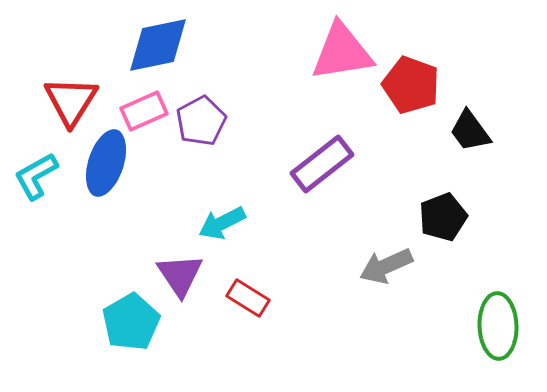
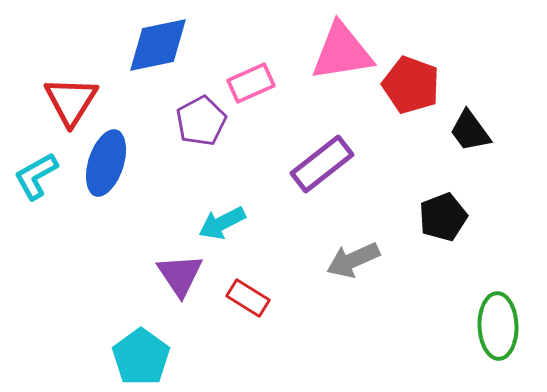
pink rectangle: moved 107 px right, 28 px up
gray arrow: moved 33 px left, 6 px up
cyan pentagon: moved 10 px right, 35 px down; rotated 6 degrees counterclockwise
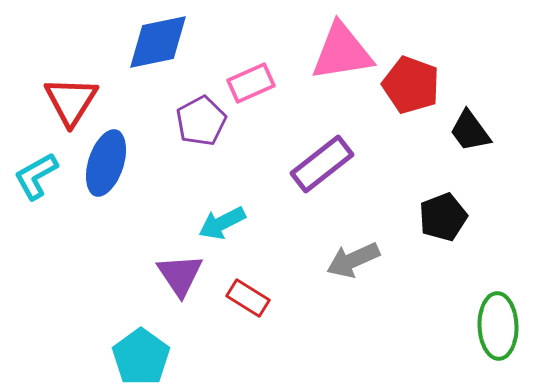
blue diamond: moved 3 px up
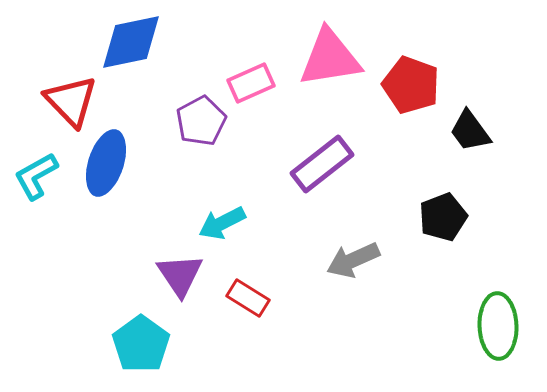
blue diamond: moved 27 px left
pink triangle: moved 12 px left, 6 px down
red triangle: rotated 16 degrees counterclockwise
cyan pentagon: moved 13 px up
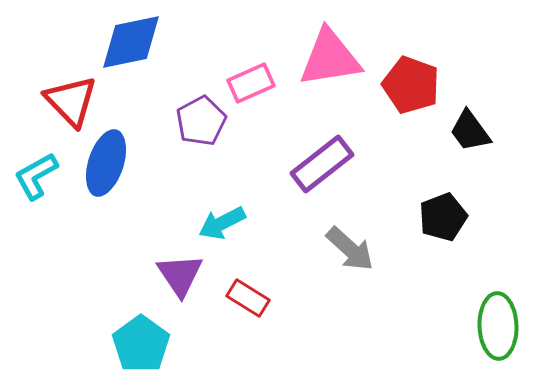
gray arrow: moved 3 px left, 11 px up; rotated 114 degrees counterclockwise
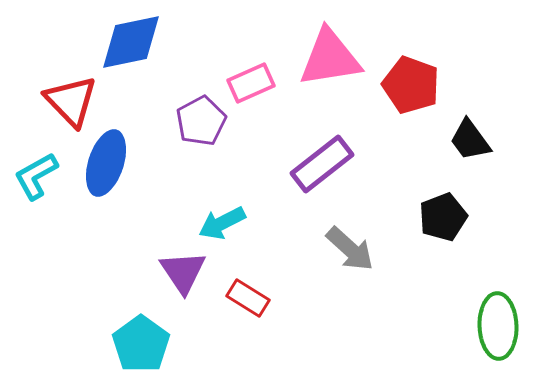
black trapezoid: moved 9 px down
purple triangle: moved 3 px right, 3 px up
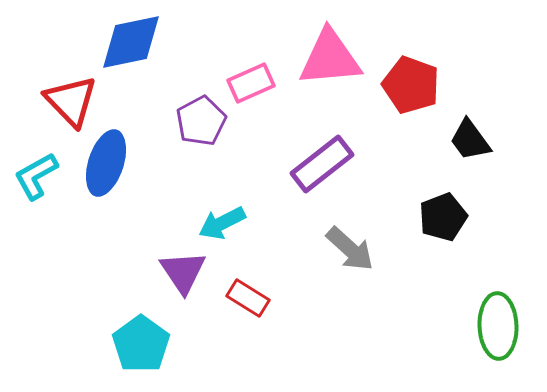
pink triangle: rotated 4 degrees clockwise
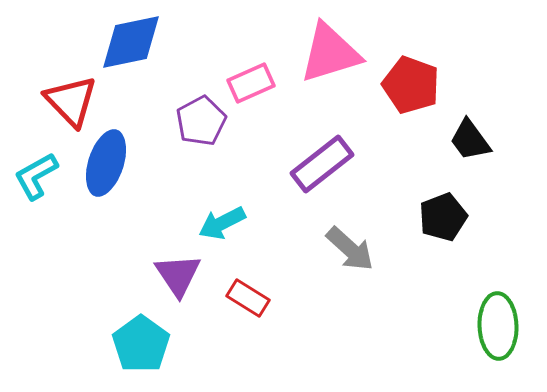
pink triangle: moved 5 px up; rotated 12 degrees counterclockwise
purple triangle: moved 5 px left, 3 px down
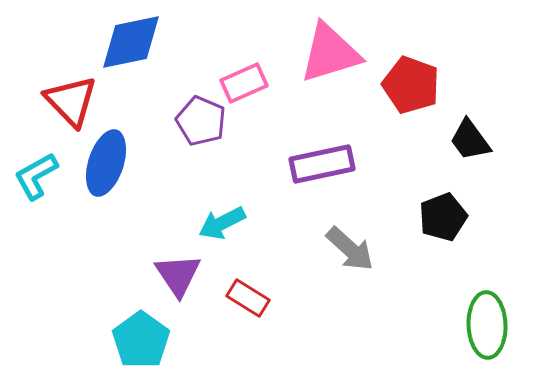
pink rectangle: moved 7 px left
purple pentagon: rotated 21 degrees counterclockwise
purple rectangle: rotated 26 degrees clockwise
green ellipse: moved 11 px left, 1 px up
cyan pentagon: moved 4 px up
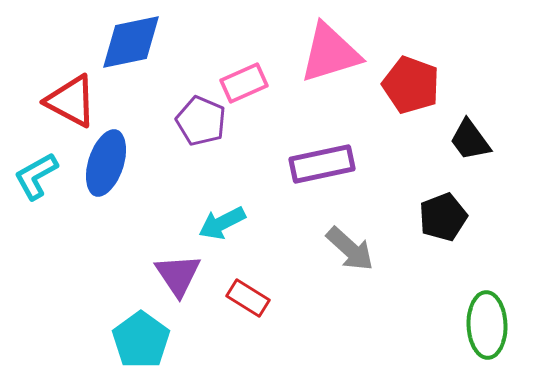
red triangle: rotated 18 degrees counterclockwise
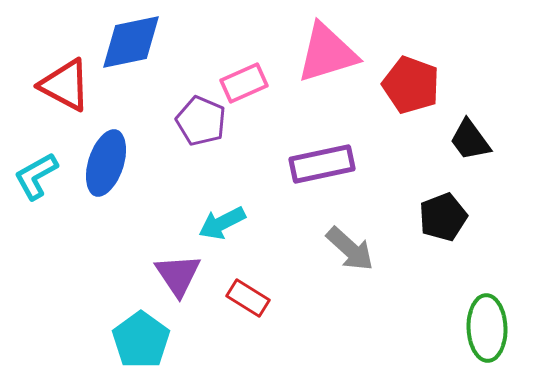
pink triangle: moved 3 px left
red triangle: moved 6 px left, 16 px up
green ellipse: moved 3 px down
